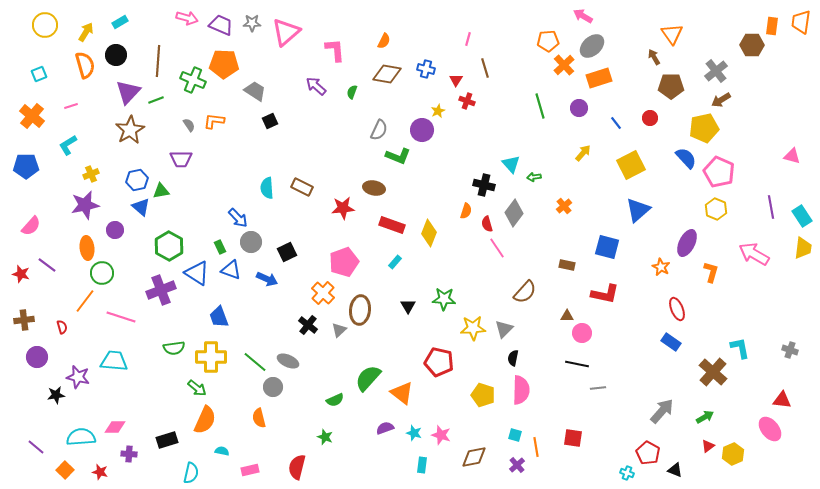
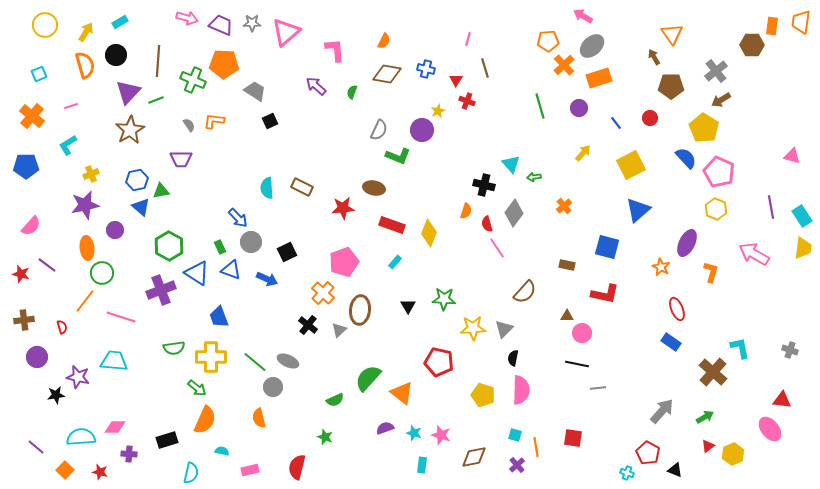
yellow pentagon at (704, 128): rotated 28 degrees counterclockwise
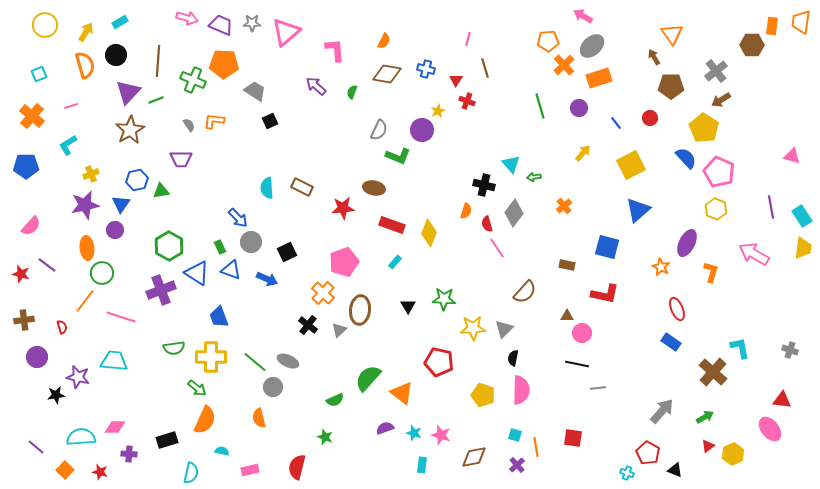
blue triangle at (141, 207): moved 20 px left, 3 px up; rotated 24 degrees clockwise
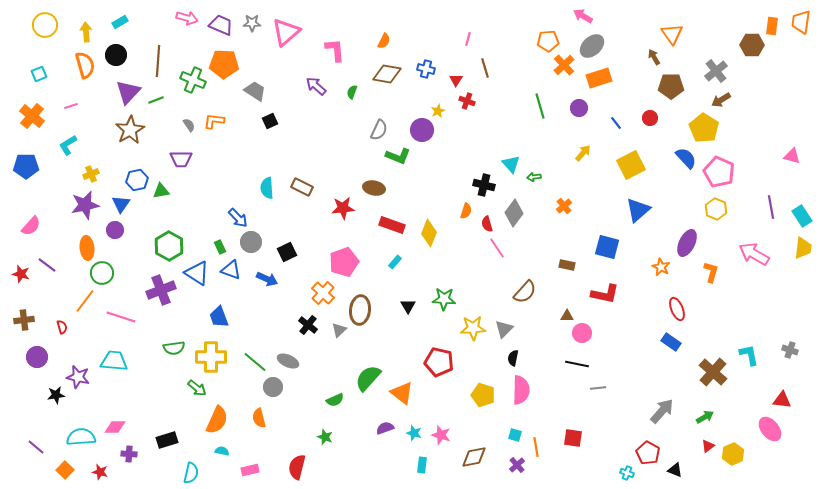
yellow arrow at (86, 32): rotated 36 degrees counterclockwise
cyan L-shape at (740, 348): moved 9 px right, 7 px down
orange semicircle at (205, 420): moved 12 px right
